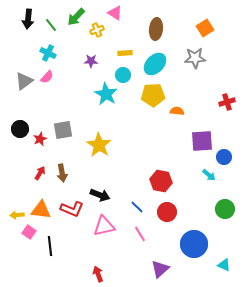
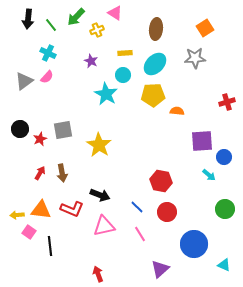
purple star at (91, 61): rotated 24 degrees clockwise
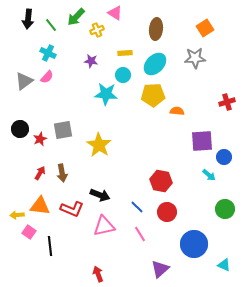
purple star at (91, 61): rotated 16 degrees counterclockwise
cyan star at (106, 94): rotated 25 degrees counterclockwise
orange triangle at (41, 210): moved 1 px left, 4 px up
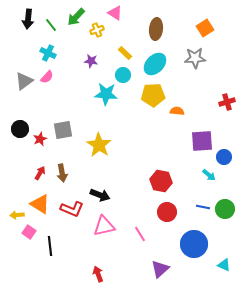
yellow rectangle at (125, 53): rotated 48 degrees clockwise
orange triangle at (40, 206): moved 2 px up; rotated 25 degrees clockwise
blue line at (137, 207): moved 66 px right; rotated 32 degrees counterclockwise
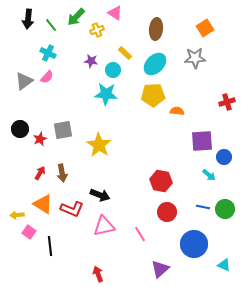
cyan circle at (123, 75): moved 10 px left, 5 px up
orange triangle at (40, 204): moved 3 px right
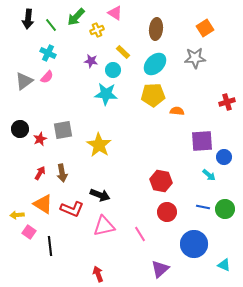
yellow rectangle at (125, 53): moved 2 px left, 1 px up
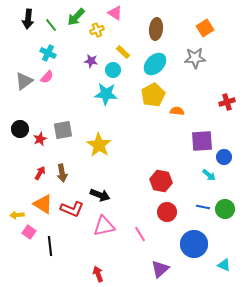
yellow pentagon at (153, 95): rotated 25 degrees counterclockwise
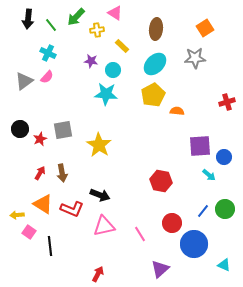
yellow cross at (97, 30): rotated 16 degrees clockwise
yellow rectangle at (123, 52): moved 1 px left, 6 px up
purple square at (202, 141): moved 2 px left, 5 px down
blue line at (203, 207): moved 4 px down; rotated 64 degrees counterclockwise
red circle at (167, 212): moved 5 px right, 11 px down
red arrow at (98, 274): rotated 49 degrees clockwise
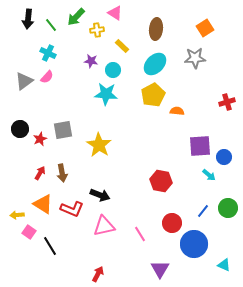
green circle at (225, 209): moved 3 px right, 1 px up
black line at (50, 246): rotated 24 degrees counterclockwise
purple triangle at (160, 269): rotated 18 degrees counterclockwise
